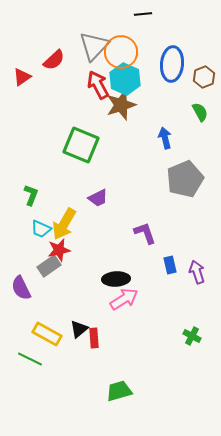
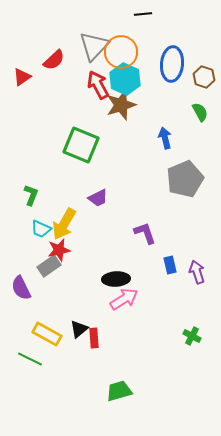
brown hexagon: rotated 20 degrees counterclockwise
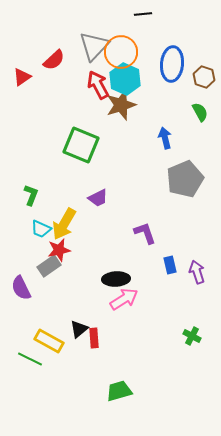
yellow rectangle: moved 2 px right, 7 px down
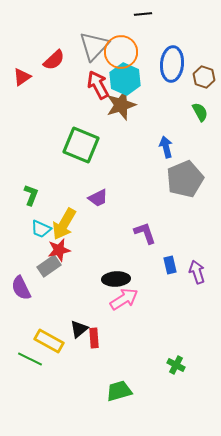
blue arrow: moved 1 px right, 9 px down
green cross: moved 16 px left, 29 px down
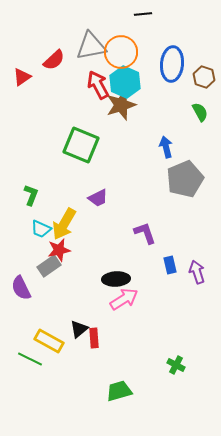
gray triangle: moved 3 px left; rotated 36 degrees clockwise
cyan hexagon: moved 3 px down
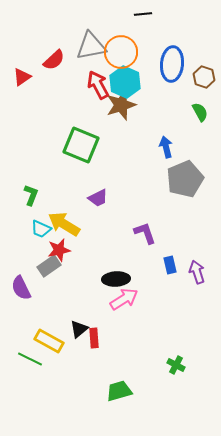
yellow arrow: rotated 92 degrees clockwise
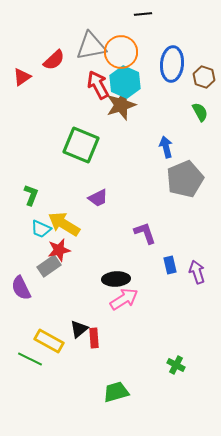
green trapezoid: moved 3 px left, 1 px down
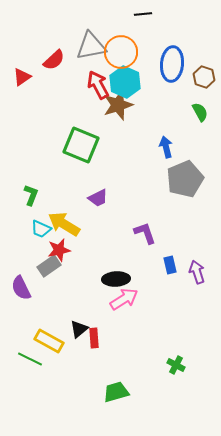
brown star: moved 3 px left
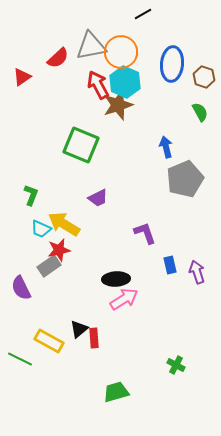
black line: rotated 24 degrees counterclockwise
red semicircle: moved 4 px right, 2 px up
green line: moved 10 px left
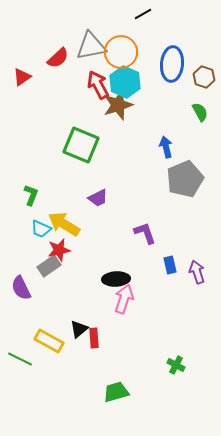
pink arrow: rotated 40 degrees counterclockwise
